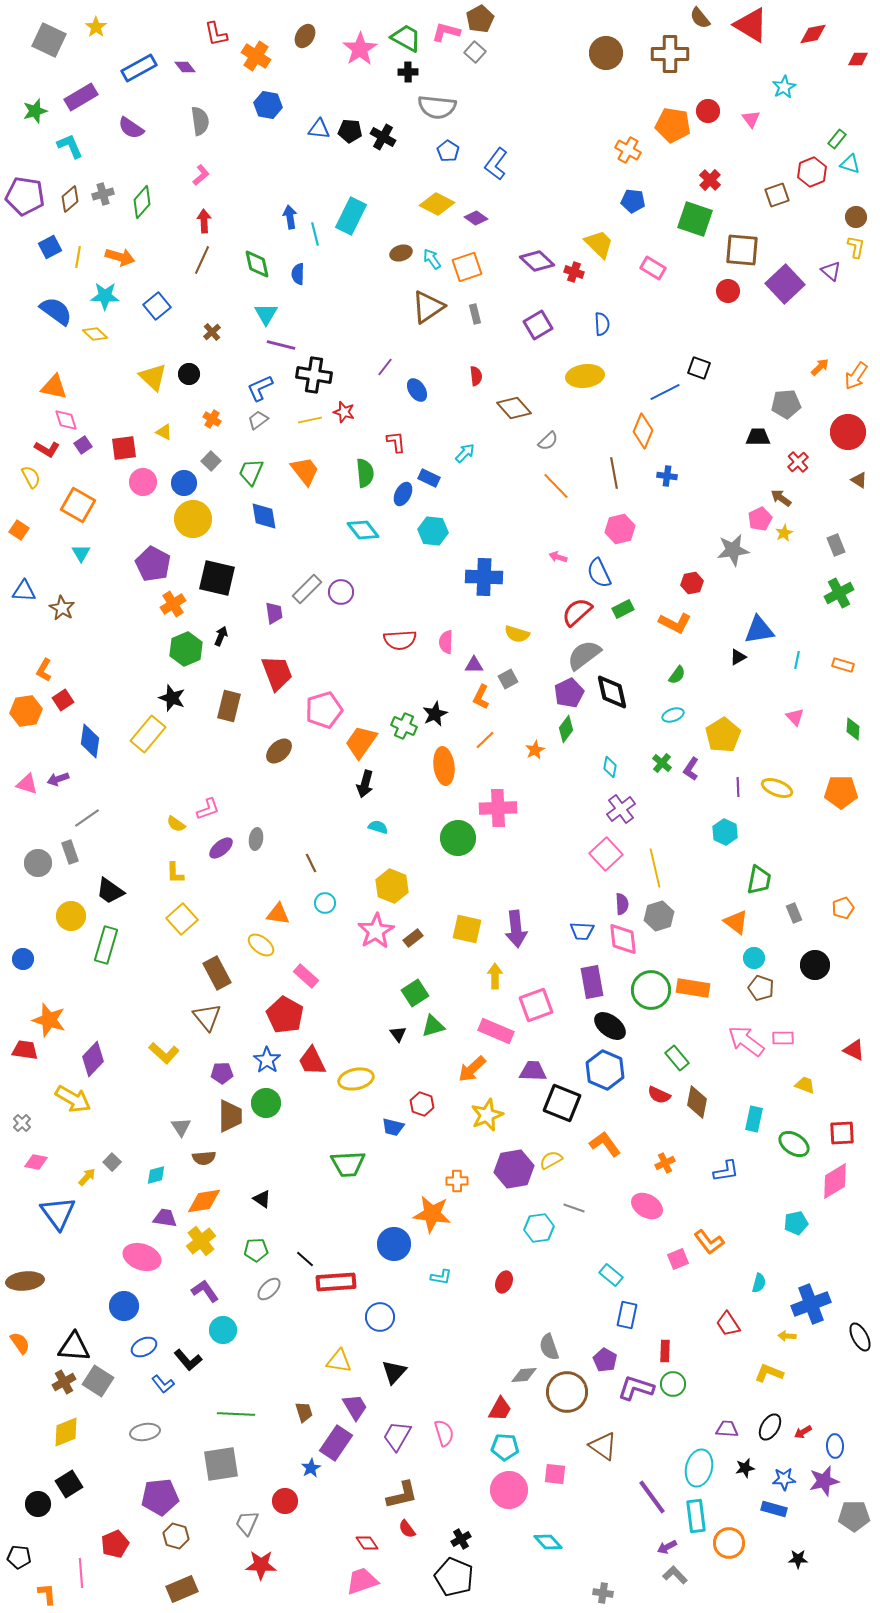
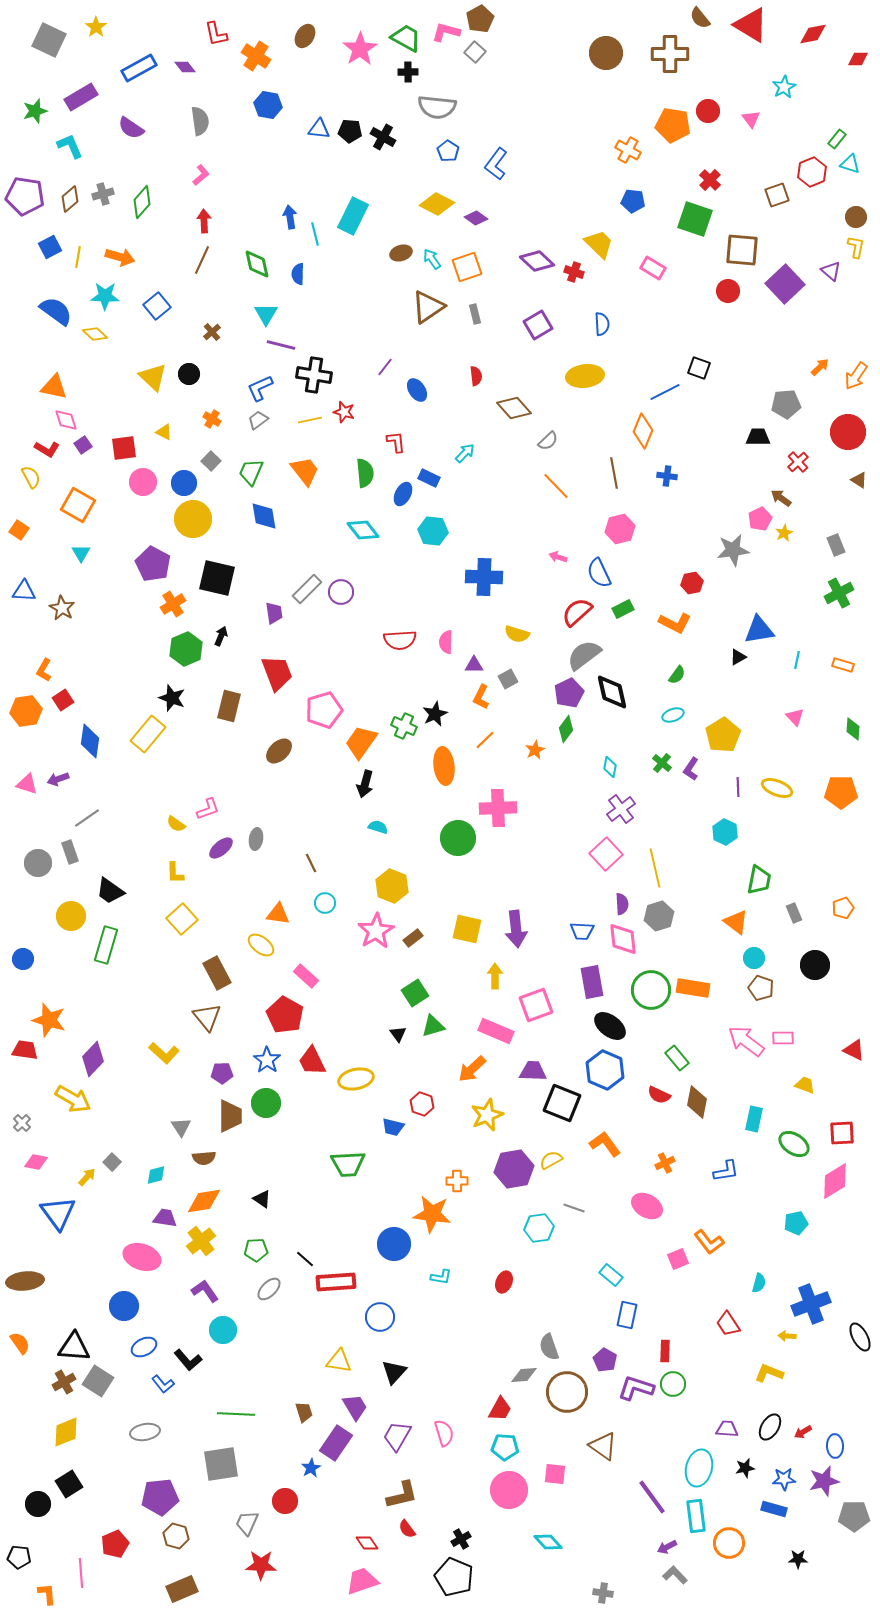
cyan rectangle at (351, 216): moved 2 px right
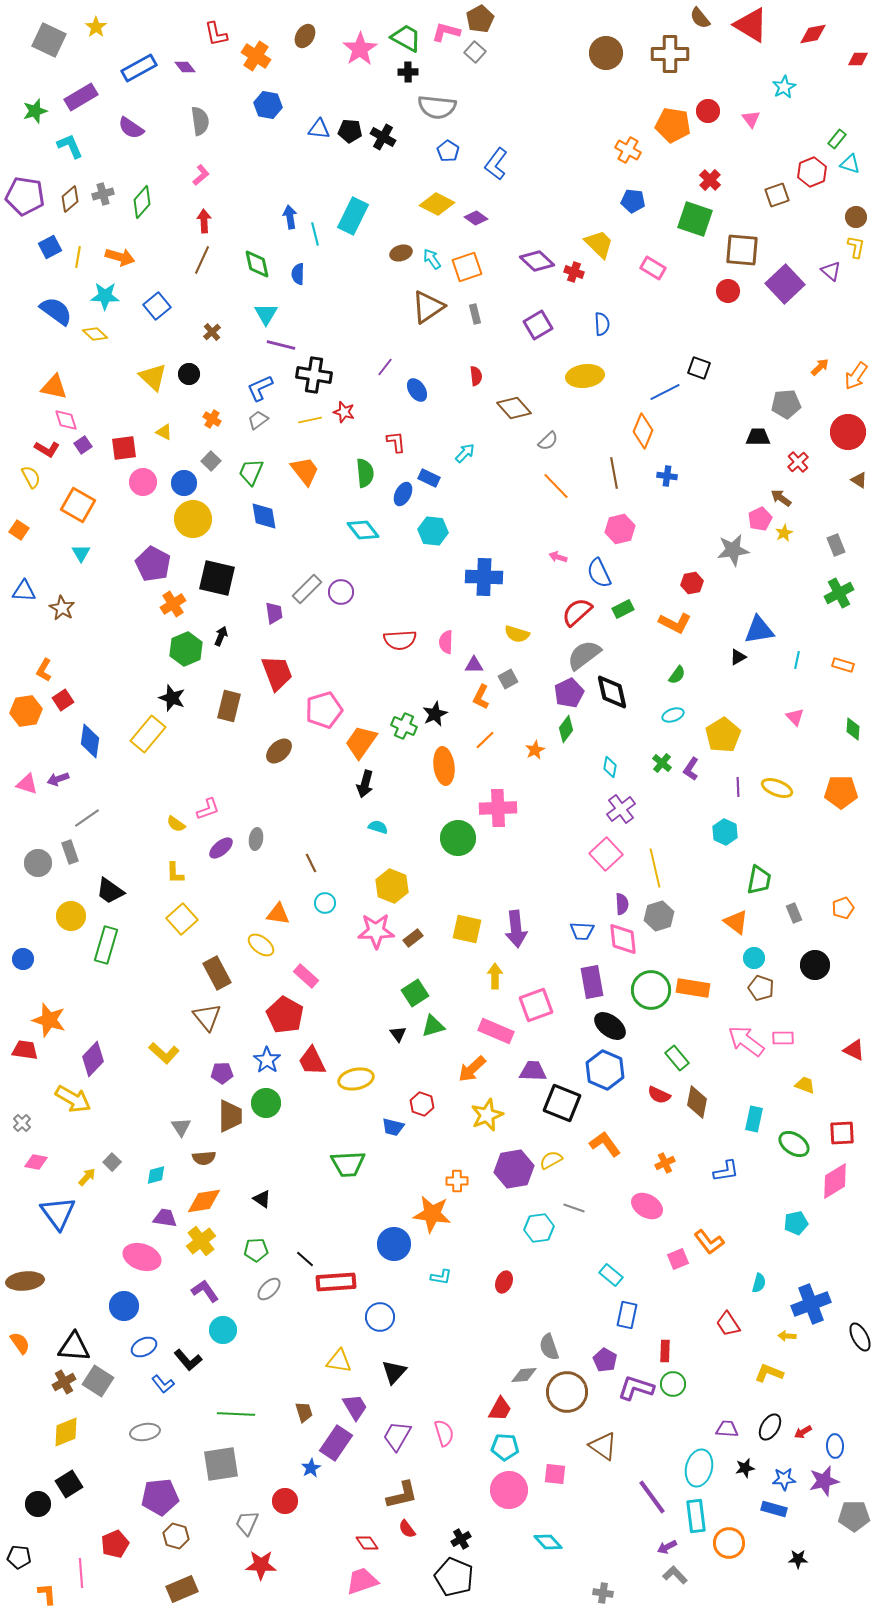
pink star at (376, 931): rotated 30 degrees clockwise
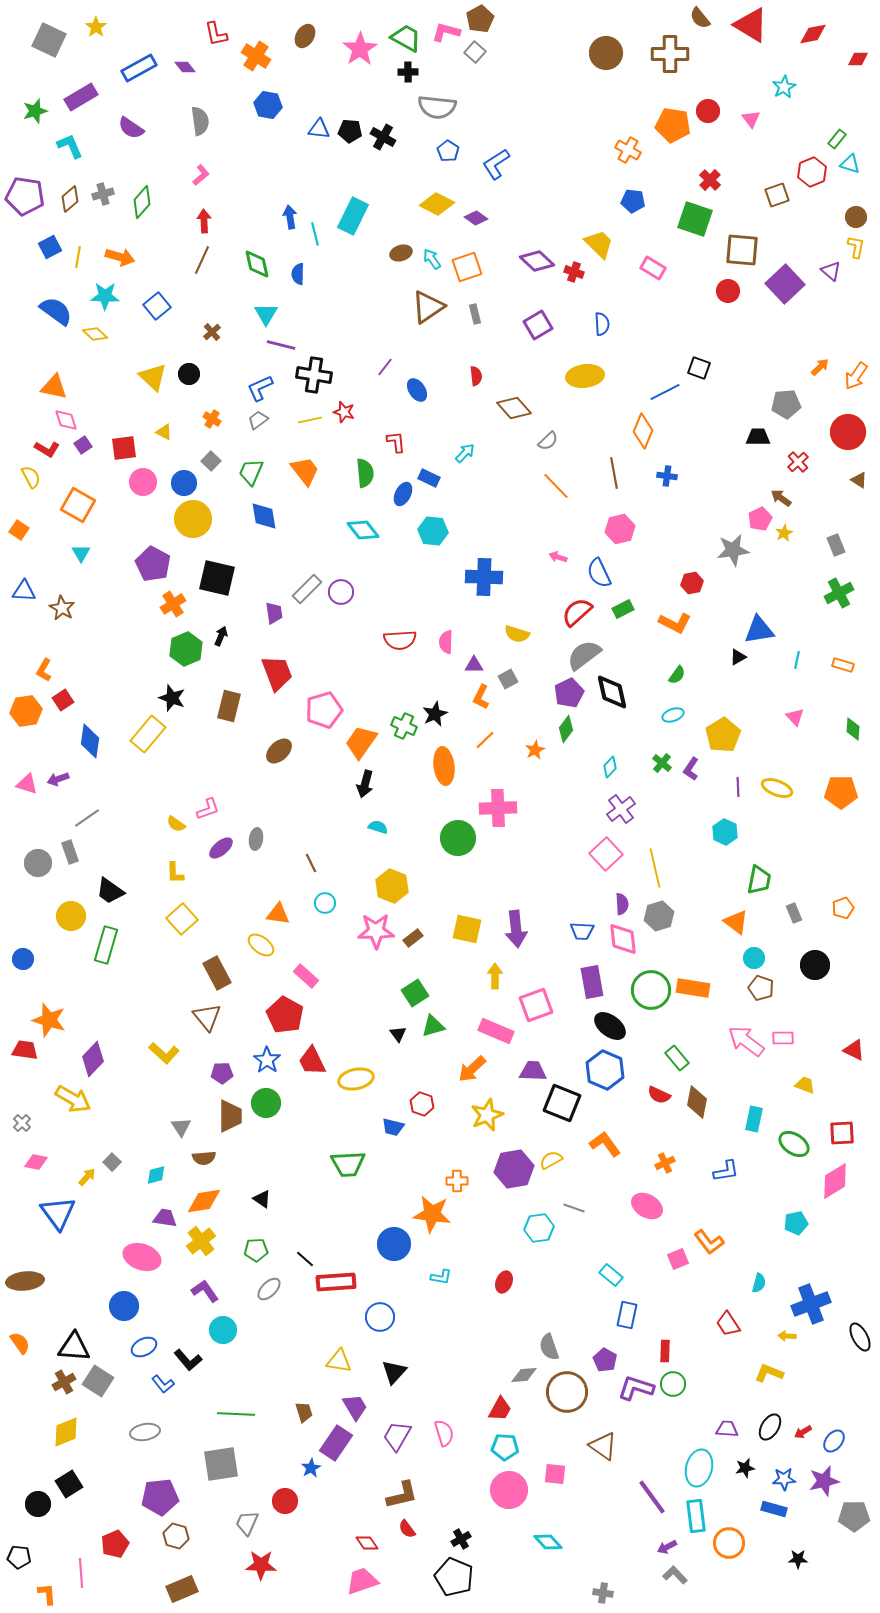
blue L-shape at (496, 164): rotated 20 degrees clockwise
cyan diamond at (610, 767): rotated 35 degrees clockwise
blue ellipse at (835, 1446): moved 1 px left, 5 px up; rotated 40 degrees clockwise
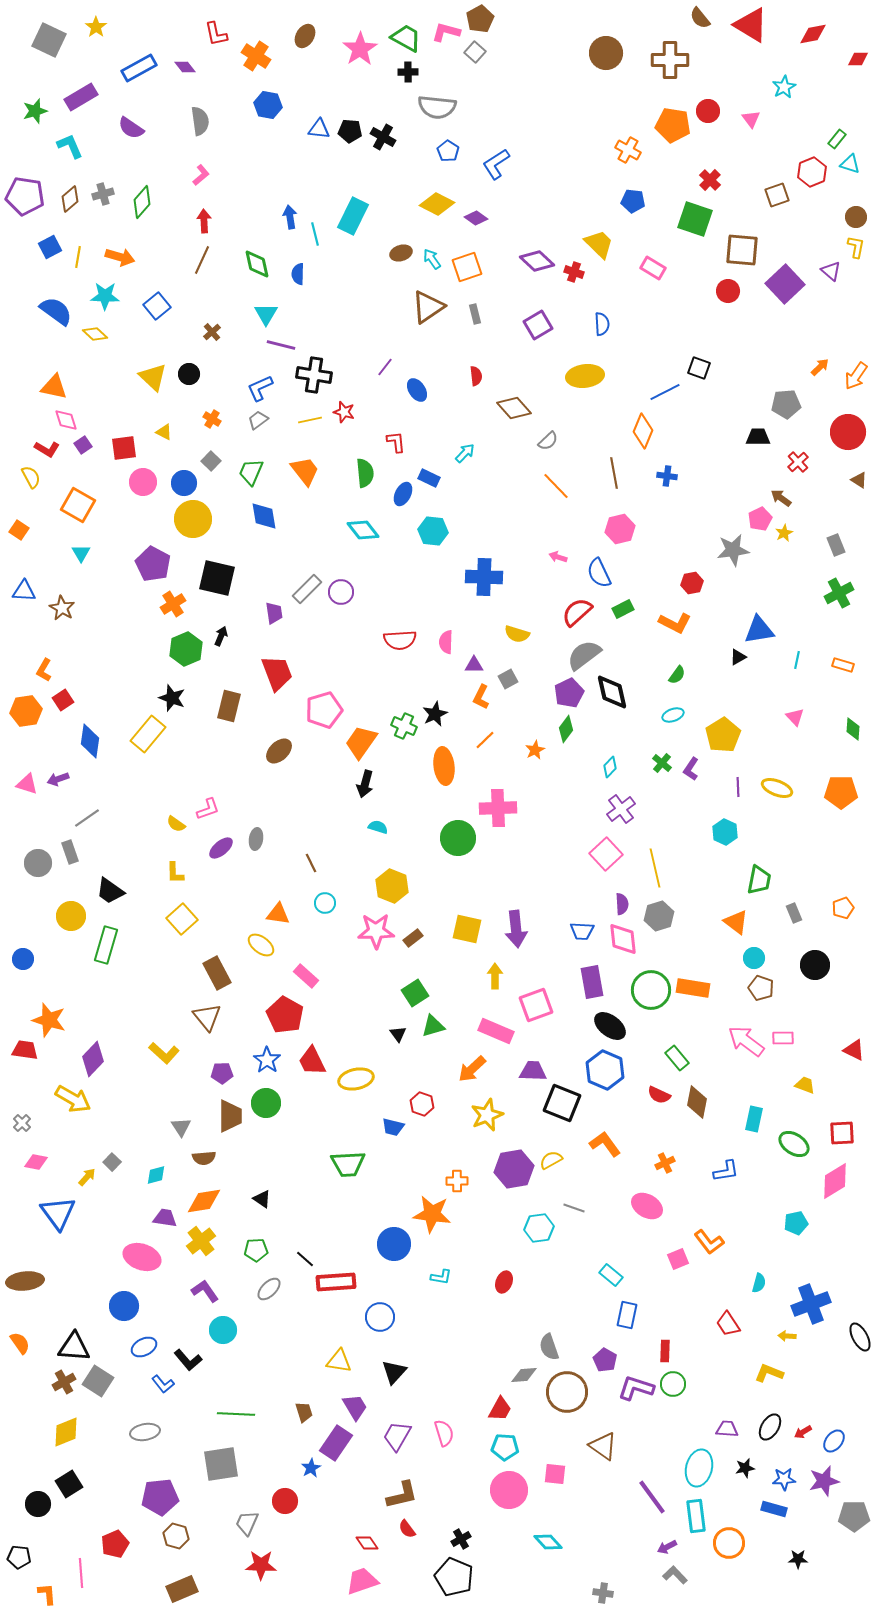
brown cross at (670, 54): moved 6 px down
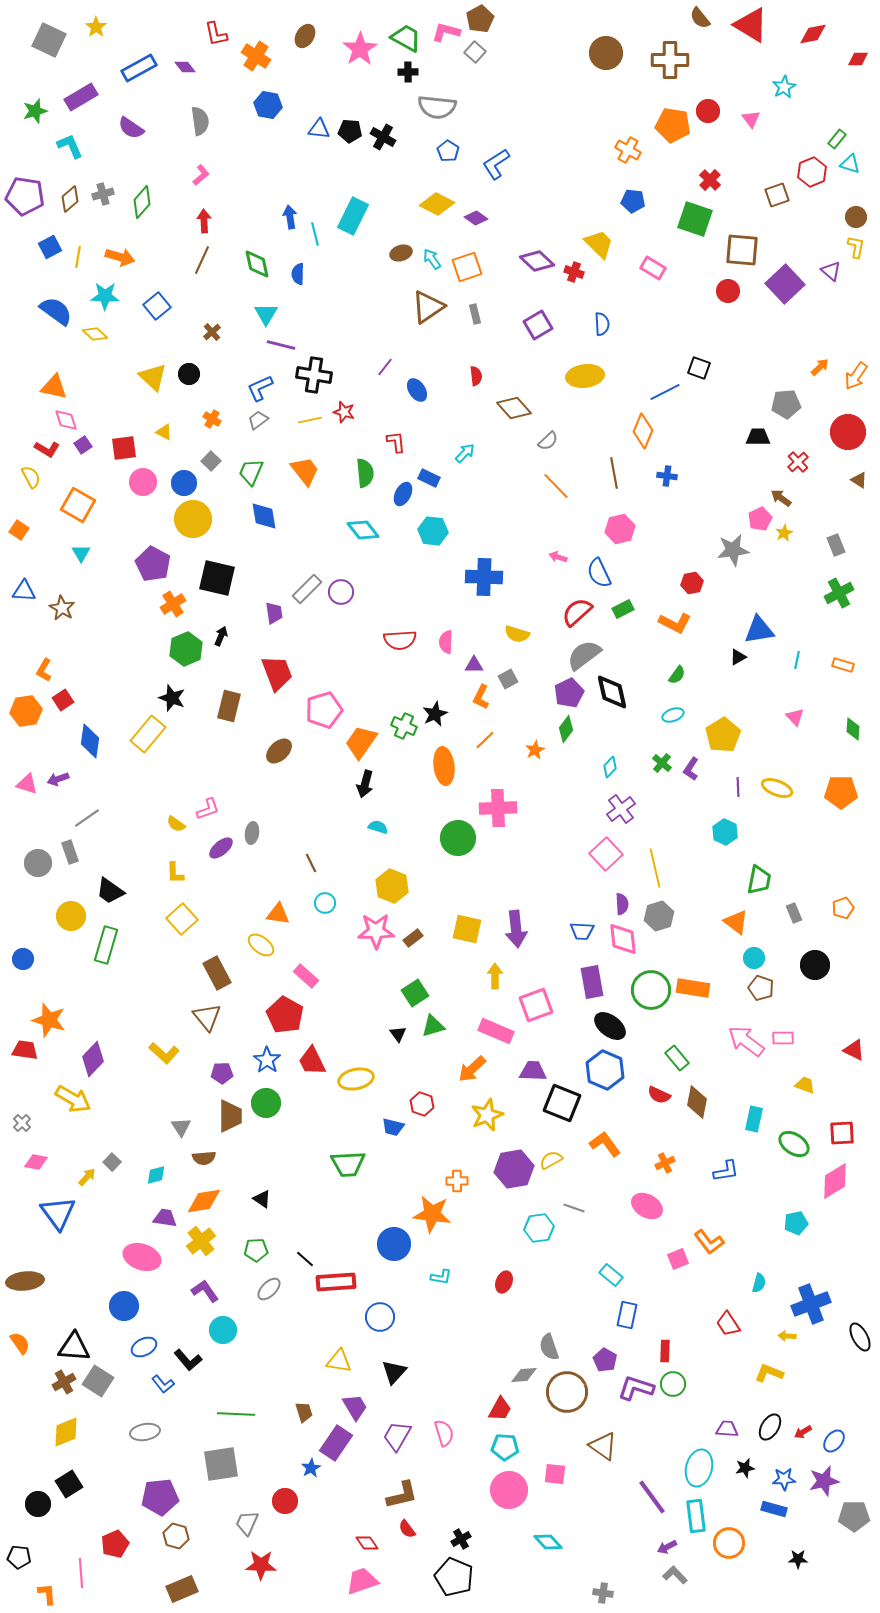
gray ellipse at (256, 839): moved 4 px left, 6 px up
